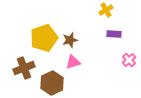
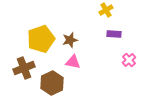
yellow pentagon: moved 3 px left, 1 px down
pink triangle: rotated 28 degrees clockwise
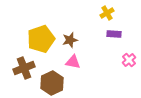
yellow cross: moved 1 px right, 3 px down
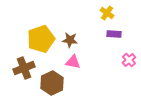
yellow cross: rotated 24 degrees counterclockwise
brown star: rotated 21 degrees clockwise
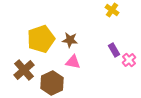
yellow cross: moved 5 px right, 3 px up
purple rectangle: moved 16 px down; rotated 56 degrees clockwise
brown cross: moved 2 px down; rotated 20 degrees counterclockwise
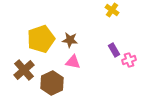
pink cross: rotated 24 degrees clockwise
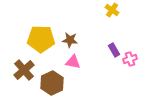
yellow pentagon: rotated 20 degrees clockwise
pink cross: moved 1 px right, 1 px up
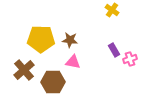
brown hexagon: moved 1 px right, 1 px up; rotated 25 degrees clockwise
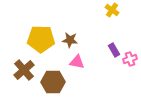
pink triangle: moved 4 px right
